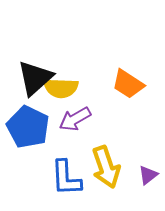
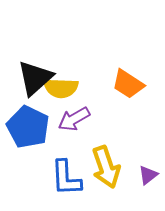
purple arrow: moved 1 px left
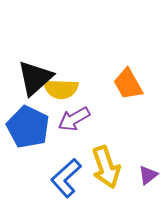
orange trapezoid: rotated 28 degrees clockwise
yellow semicircle: moved 1 px down
blue L-shape: rotated 51 degrees clockwise
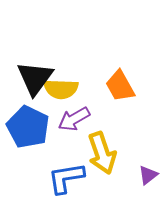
black triangle: rotated 12 degrees counterclockwise
orange trapezoid: moved 8 px left, 2 px down
yellow arrow: moved 4 px left, 14 px up
blue L-shape: rotated 33 degrees clockwise
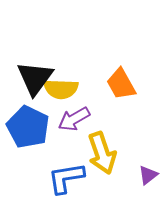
orange trapezoid: moved 1 px right, 2 px up
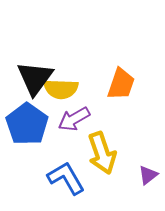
orange trapezoid: rotated 132 degrees counterclockwise
blue pentagon: moved 1 px left, 3 px up; rotated 9 degrees clockwise
blue L-shape: rotated 69 degrees clockwise
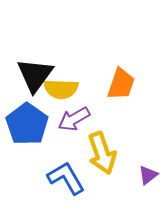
black triangle: moved 3 px up
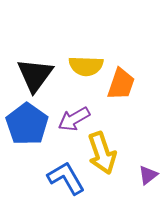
yellow semicircle: moved 25 px right, 23 px up
